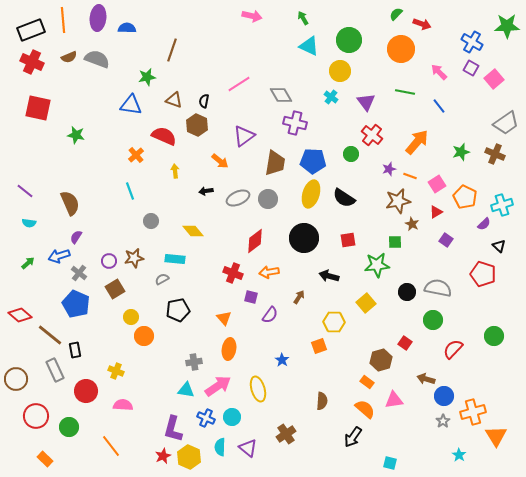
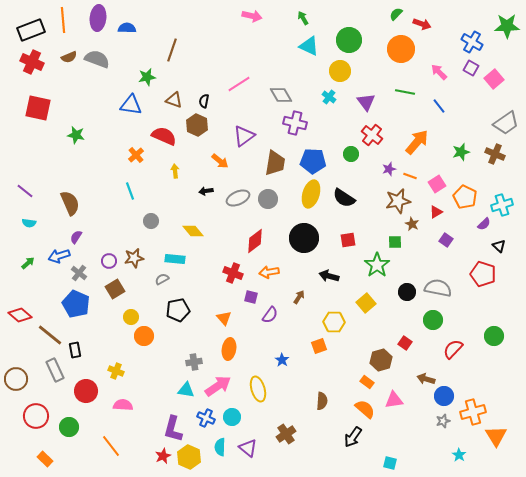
cyan cross at (331, 97): moved 2 px left
green star at (377, 265): rotated 30 degrees counterclockwise
gray star at (443, 421): rotated 16 degrees clockwise
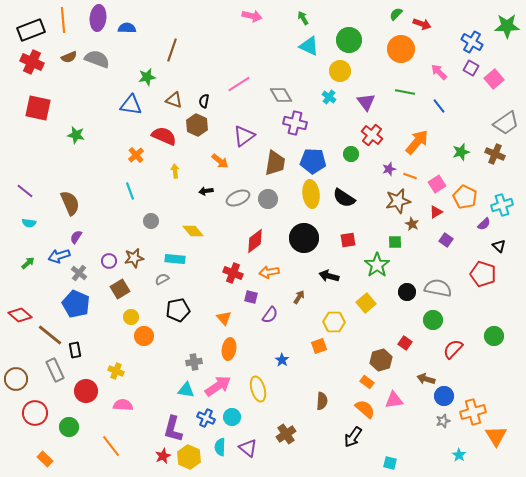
yellow ellipse at (311, 194): rotated 24 degrees counterclockwise
brown square at (115, 289): moved 5 px right
red circle at (36, 416): moved 1 px left, 3 px up
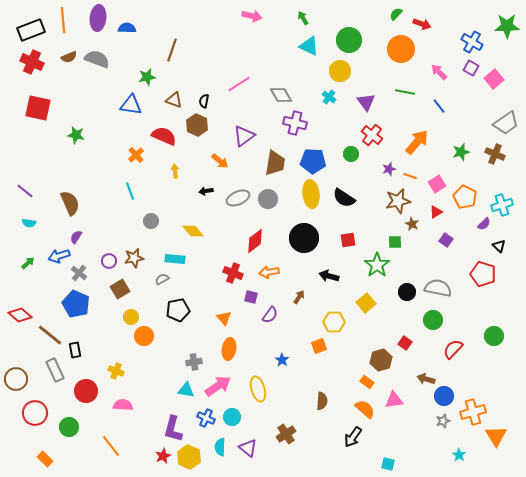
cyan square at (390, 463): moved 2 px left, 1 px down
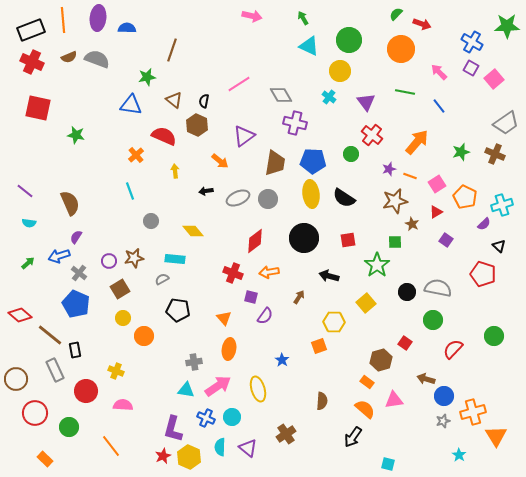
brown triangle at (174, 100): rotated 18 degrees clockwise
brown star at (398, 201): moved 3 px left
black pentagon at (178, 310): rotated 20 degrees clockwise
purple semicircle at (270, 315): moved 5 px left, 1 px down
yellow circle at (131, 317): moved 8 px left, 1 px down
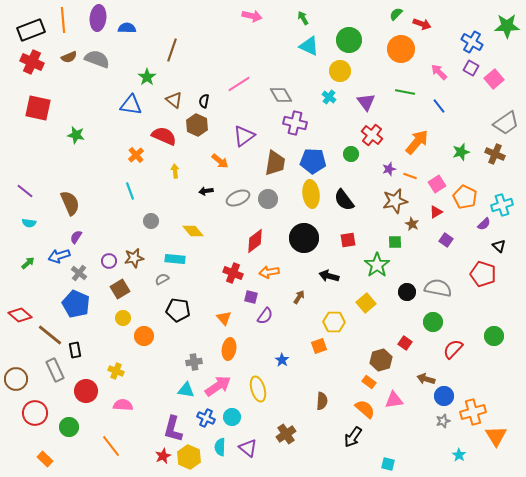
green star at (147, 77): rotated 24 degrees counterclockwise
black semicircle at (344, 198): moved 2 px down; rotated 20 degrees clockwise
green circle at (433, 320): moved 2 px down
orange rectangle at (367, 382): moved 2 px right
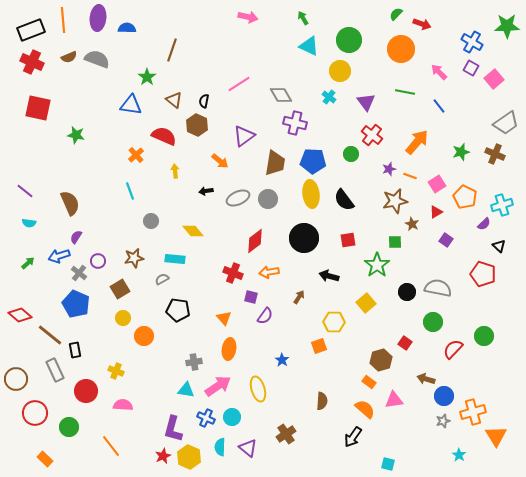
pink arrow at (252, 16): moved 4 px left, 1 px down
purple circle at (109, 261): moved 11 px left
green circle at (494, 336): moved 10 px left
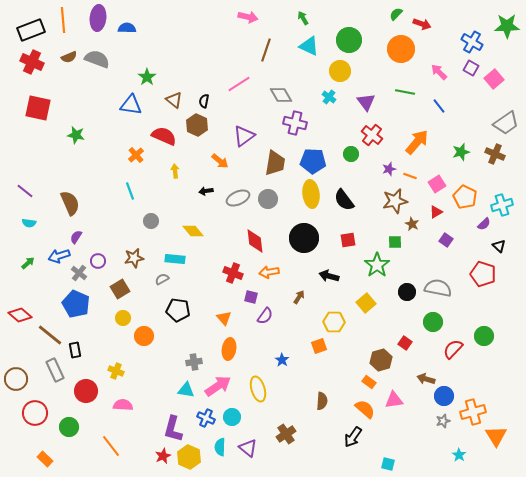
brown line at (172, 50): moved 94 px right
red diamond at (255, 241): rotated 60 degrees counterclockwise
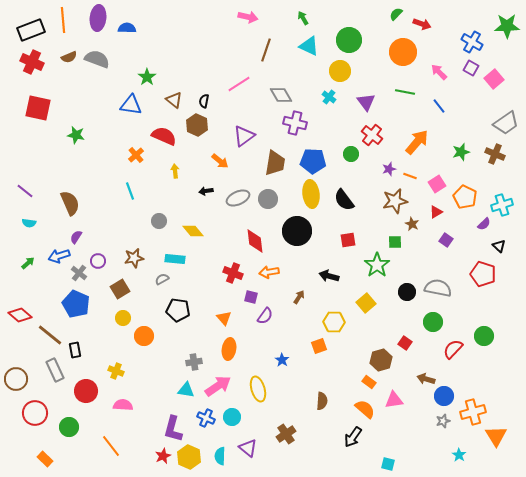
orange circle at (401, 49): moved 2 px right, 3 px down
gray circle at (151, 221): moved 8 px right
black circle at (304, 238): moved 7 px left, 7 px up
cyan semicircle at (220, 447): moved 9 px down
